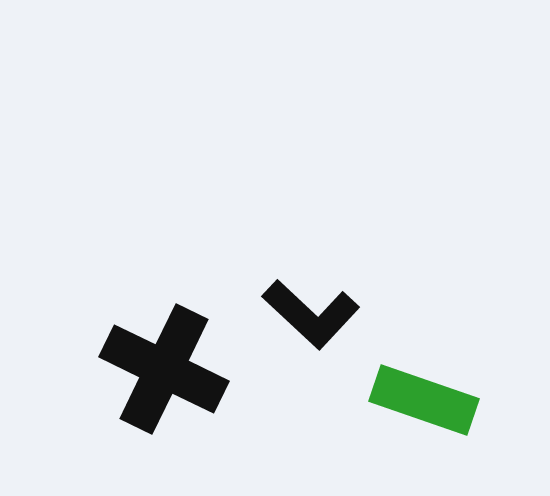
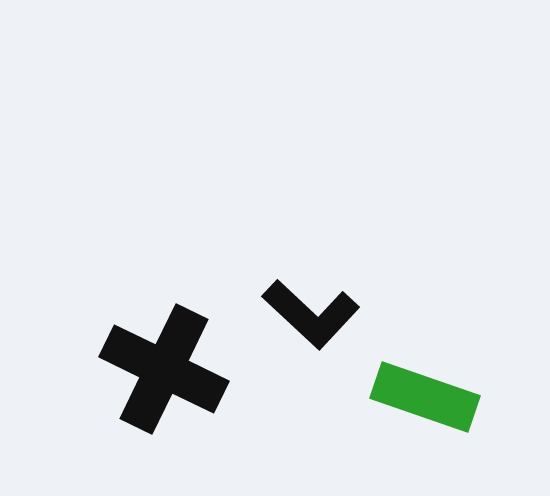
green rectangle: moved 1 px right, 3 px up
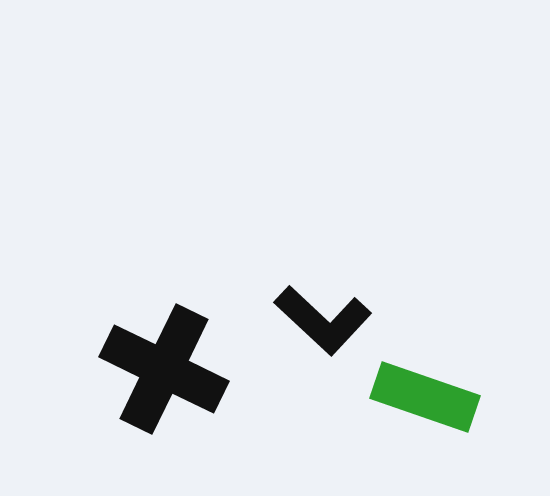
black L-shape: moved 12 px right, 6 px down
